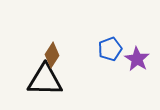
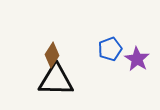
black triangle: moved 11 px right
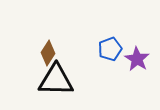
brown diamond: moved 4 px left, 2 px up
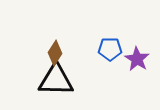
blue pentagon: rotated 20 degrees clockwise
brown diamond: moved 7 px right
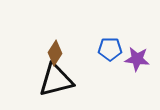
purple star: rotated 25 degrees counterclockwise
black triangle: rotated 15 degrees counterclockwise
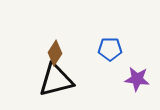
purple star: moved 20 px down
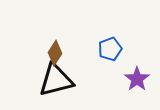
blue pentagon: rotated 20 degrees counterclockwise
purple star: rotated 30 degrees clockwise
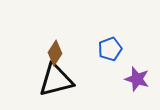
purple star: rotated 20 degrees counterclockwise
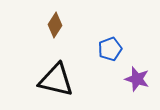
brown diamond: moved 28 px up
black triangle: rotated 27 degrees clockwise
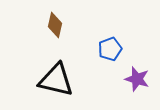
brown diamond: rotated 20 degrees counterclockwise
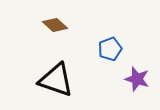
brown diamond: rotated 60 degrees counterclockwise
black triangle: rotated 6 degrees clockwise
